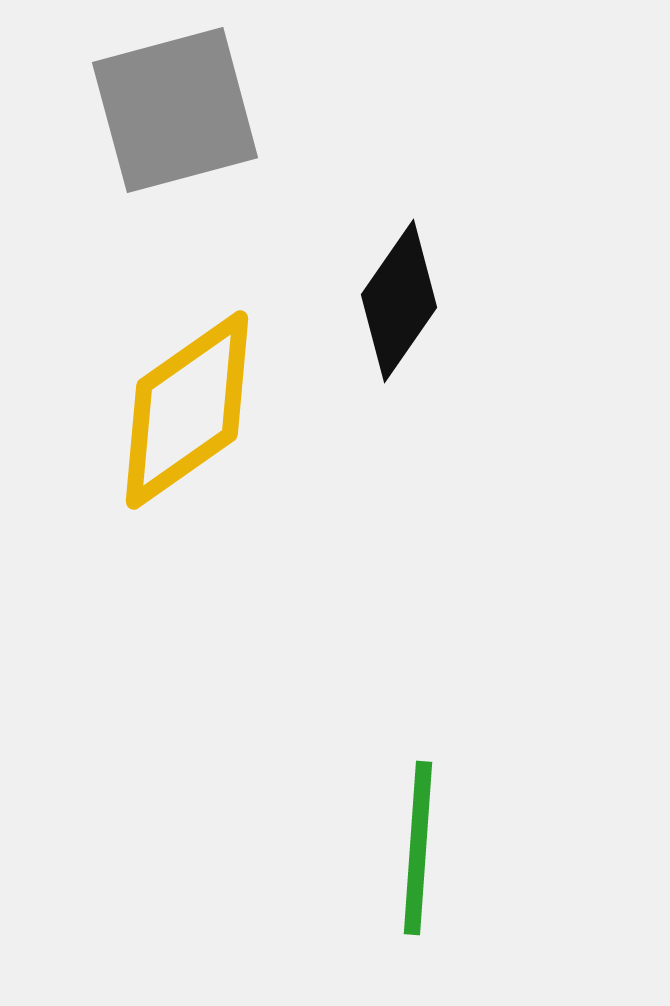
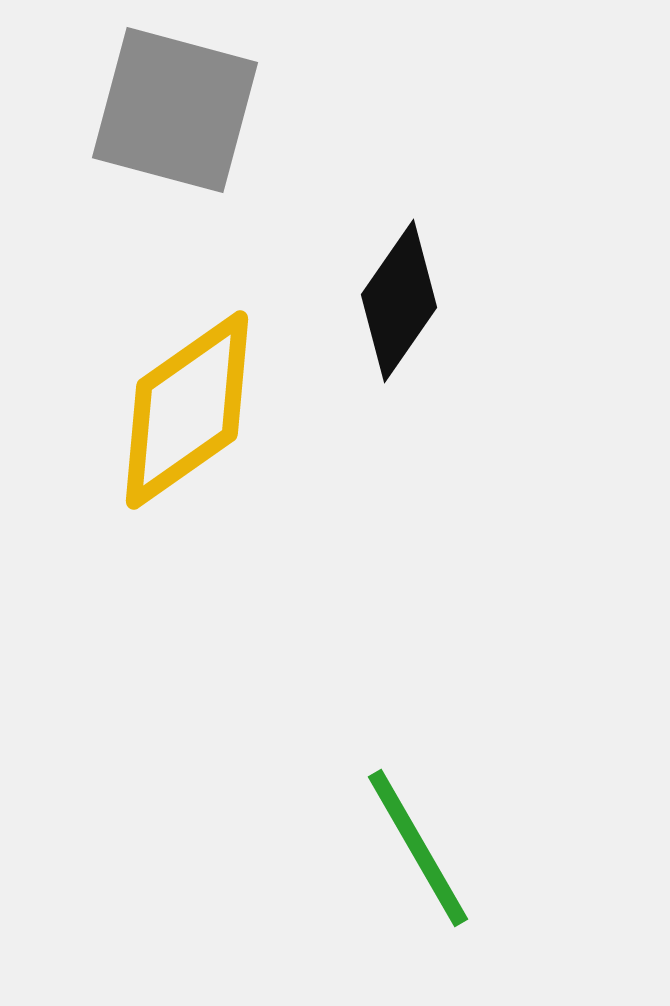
gray square: rotated 30 degrees clockwise
green line: rotated 34 degrees counterclockwise
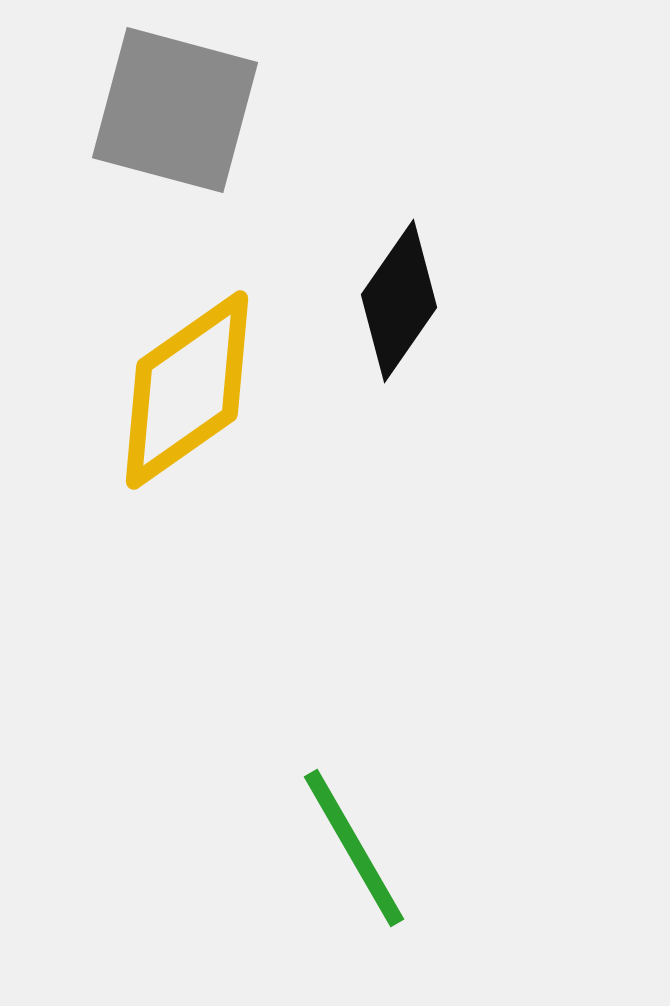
yellow diamond: moved 20 px up
green line: moved 64 px left
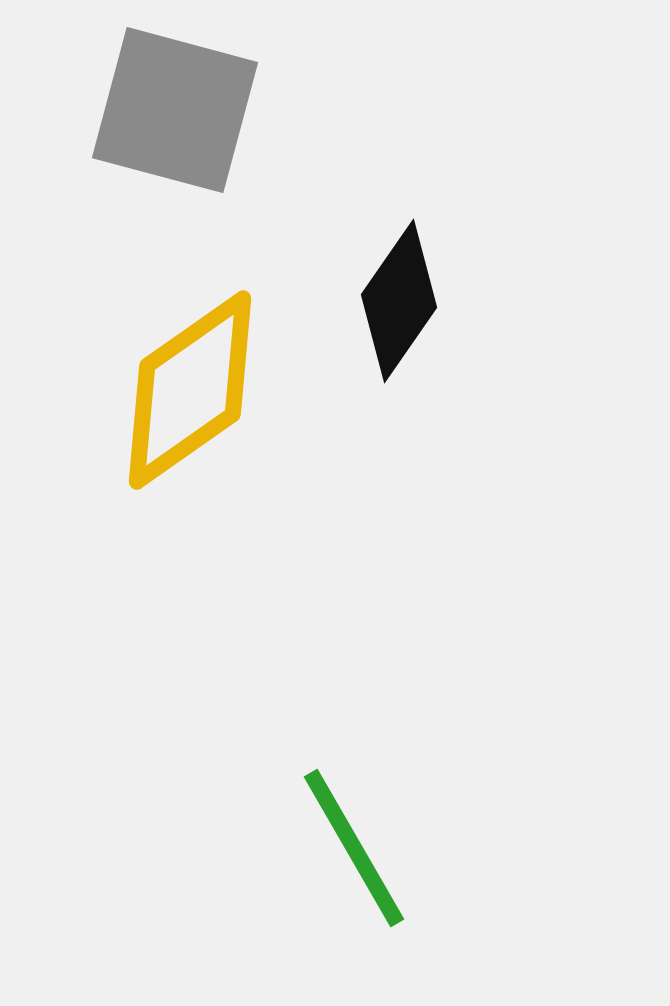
yellow diamond: moved 3 px right
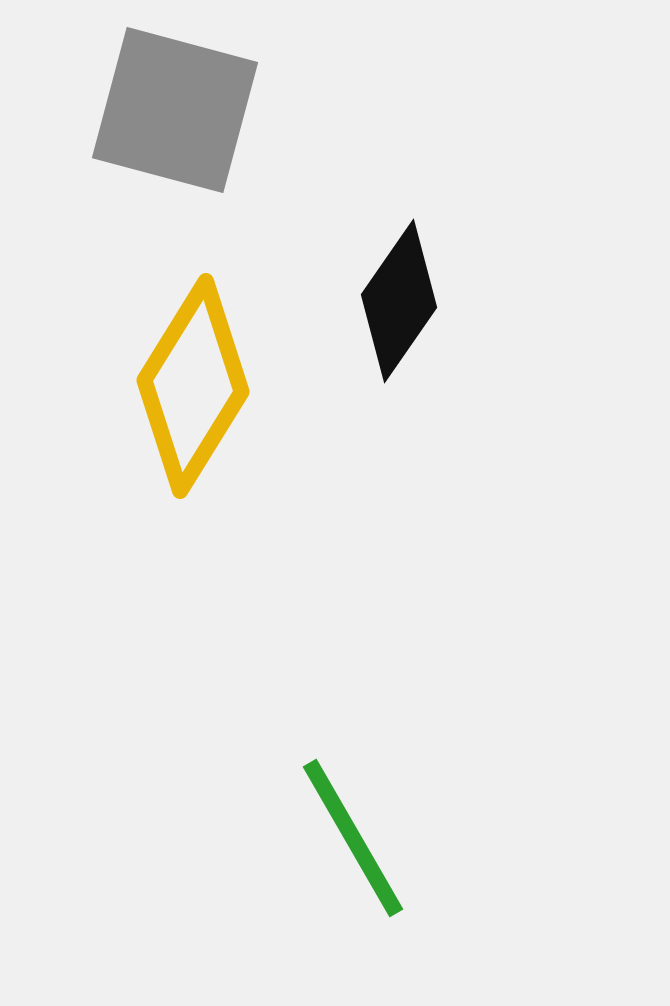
yellow diamond: moved 3 px right, 4 px up; rotated 23 degrees counterclockwise
green line: moved 1 px left, 10 px up
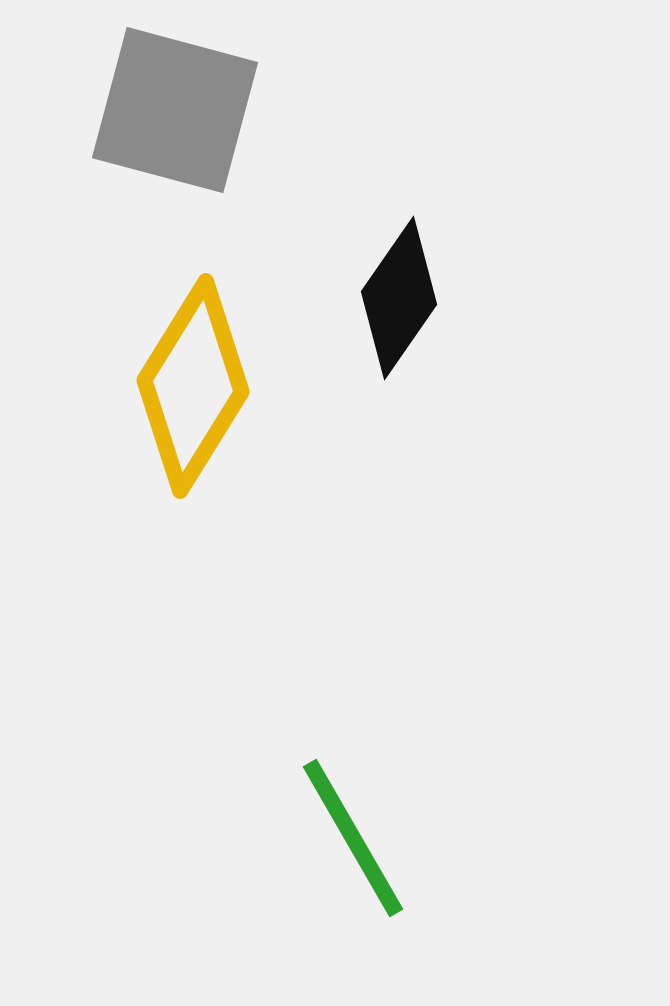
black diamond: moved 3 px up
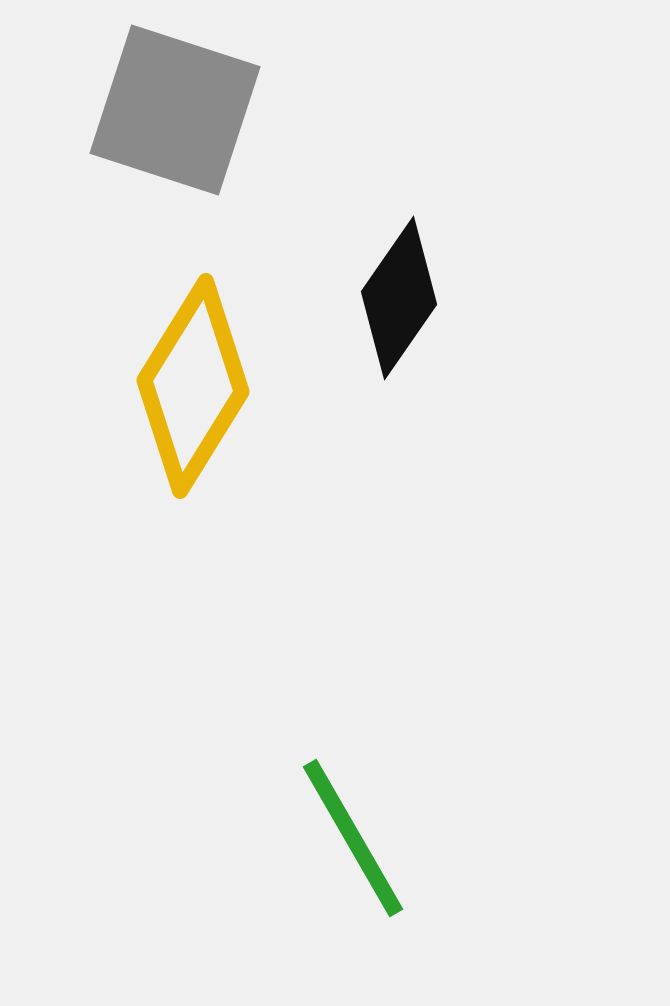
gray square: rotated 3 degrees clockwise
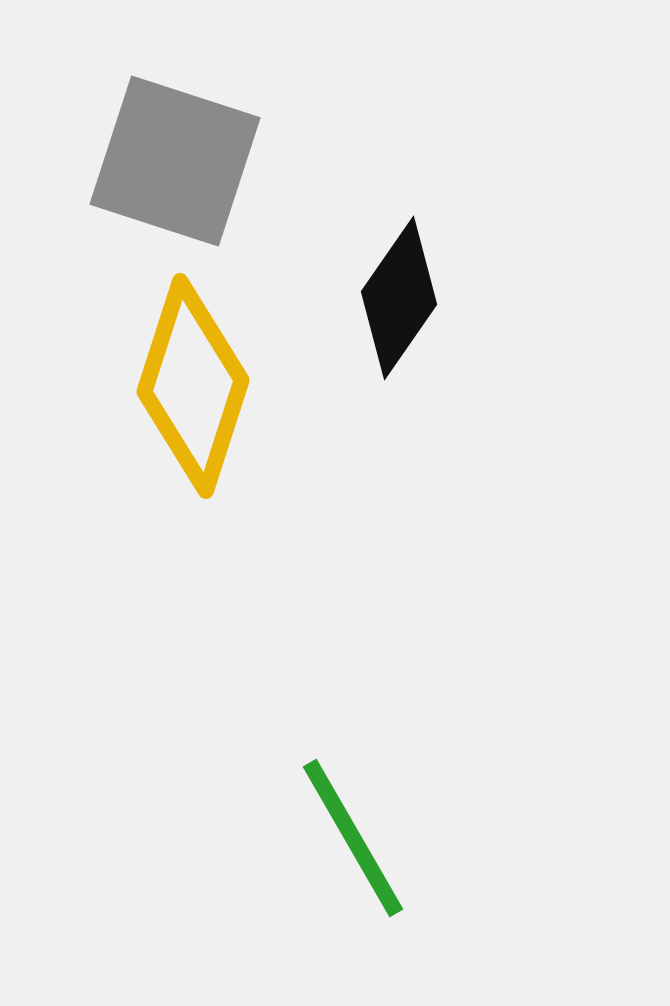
gray square: moved 51 px down
yellow diamond: rotated 14 degrees counterclockwise
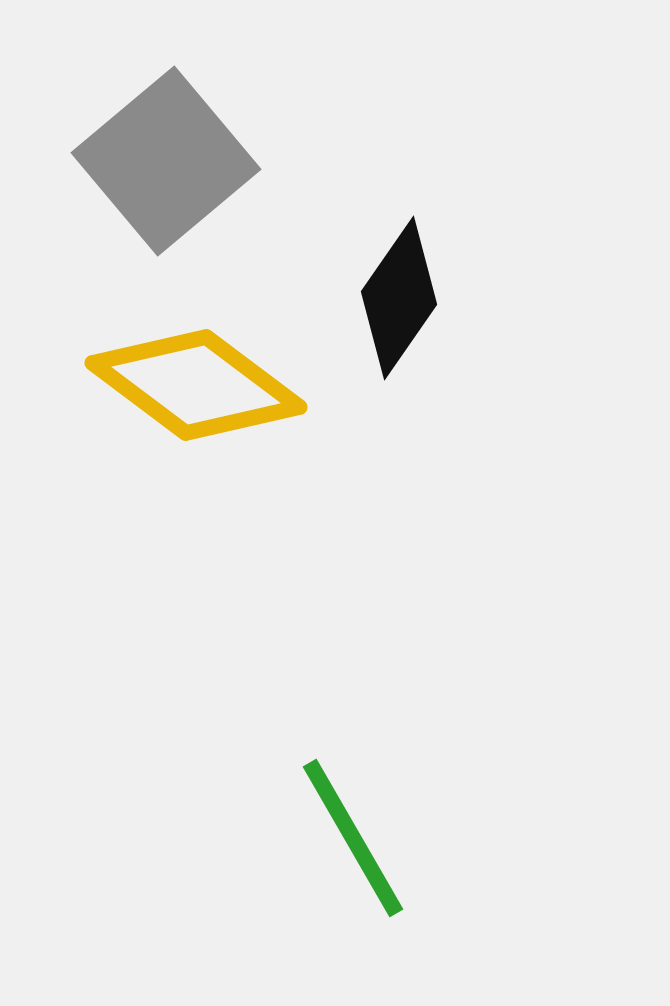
gray square: moved 9 px left; rotated 32 degrees clockwise
yellow diamond: moved 3 px right, 1 px up; rotated 71 degrees counterclockwise
